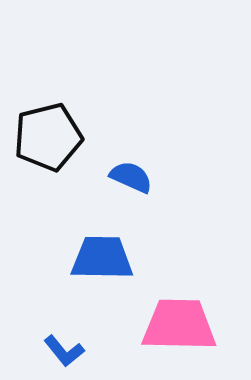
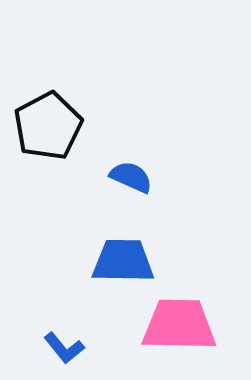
black pentagon: moved 11 px up; rotated 14 degrees counterclockwise
blue trapezoid: moved 21 px right, 3 px down
blue L-shape: moved 3 px up
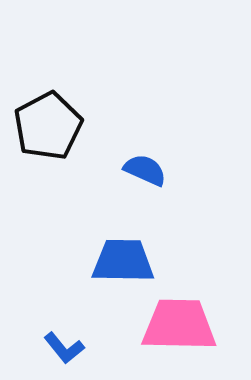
blue semicircle: moved 14 px right, 7 px up
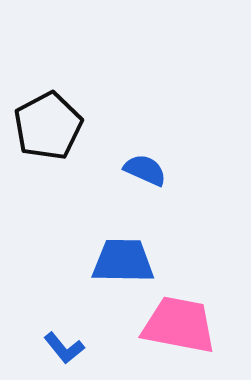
pink trapezoid: rotated 10 degrees clockwise
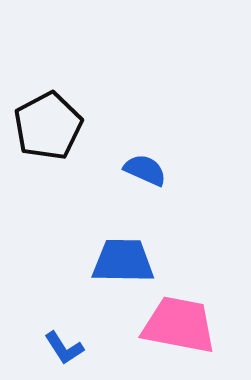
blue L-shape: rotated 6 degrees clockwise
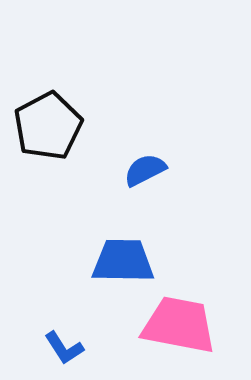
blue semicircle: rotated 51 degrees counterclockwise
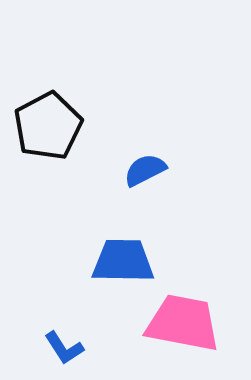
pink trapezoid: moved 4 px right, 2 px up
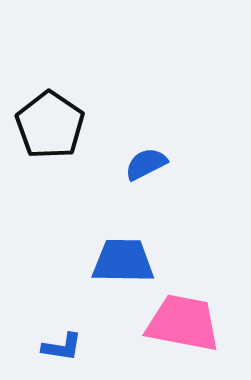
black pentagon: moved 2 px right, 1 px up; rotated 10 degrees counterclockwise
blue semicircle: moved 1 px right, 6 px up
blue L-shape: moved 2 px left, 1 px up; rotated 48 degrees counterclockwise
